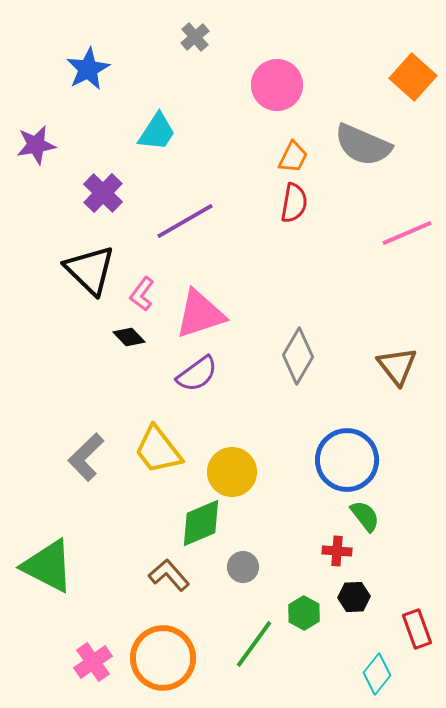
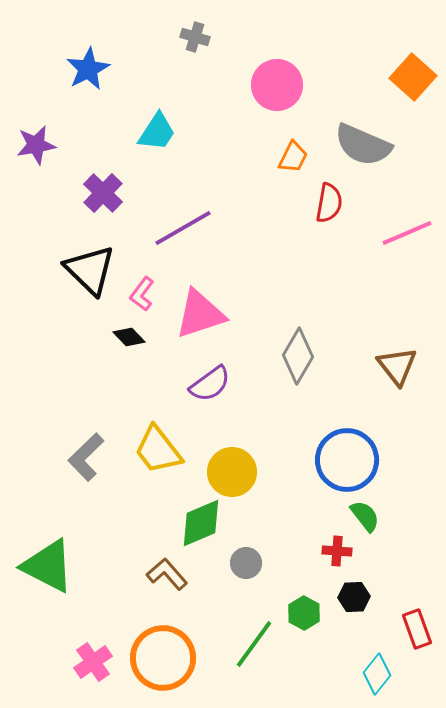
gray cross: rotated 32 degrees counterclockwise
red semicircle: moved 35 px right
purple line: moved 2 px left, 7 px down
purple semicircle: moved 13 px right, 10 px down
gray circle: moved 3 px right, 4 px up
brown L-shape: moved 2 px left, 1 px up
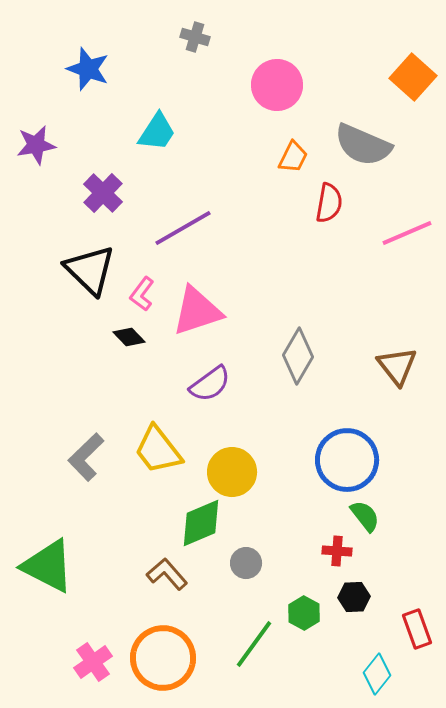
blue star: rotated 24 degrees counterclockwise
pink triangle: moved 3 px left, 3 px up
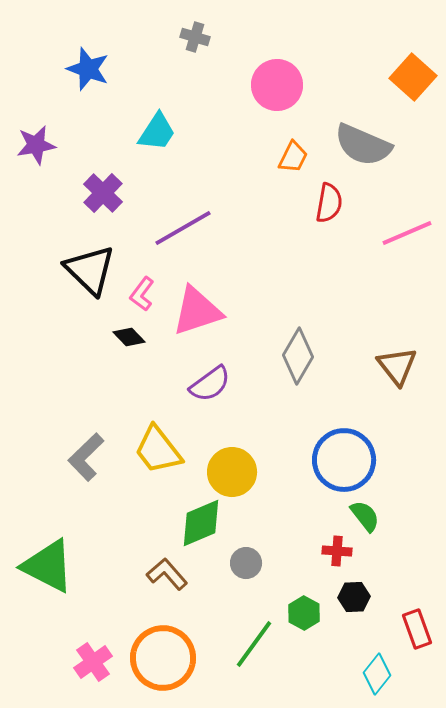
blue circle: moved 3 px left
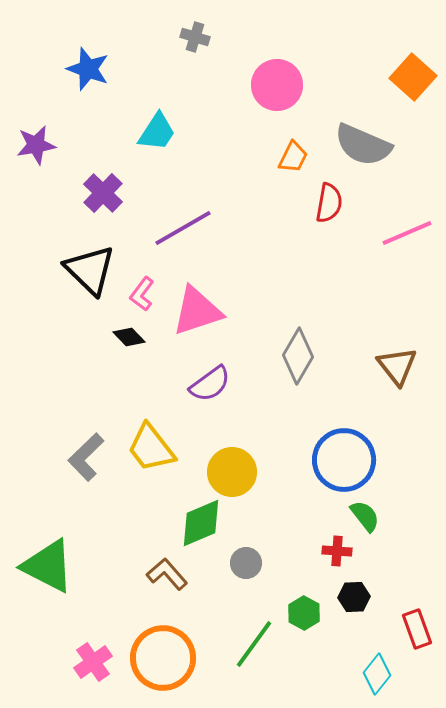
yellow trapezoid: moved 7 px left, 2 px up
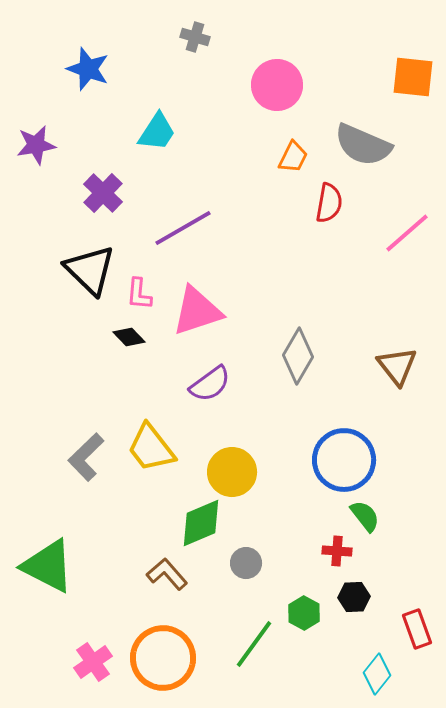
orange square: rotated 36 degrees counterclockwise
pink line: rotated 18 degrees counterclockwise
pink L-shape: moved 3 px left; rotated 32 degrees counterclockwise
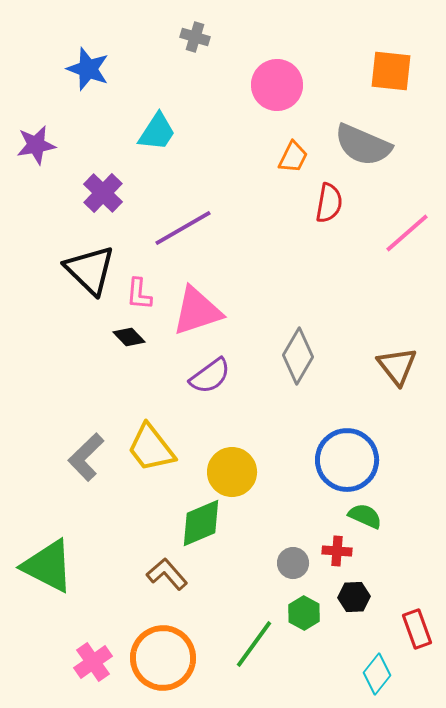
orange square: moved 22 px left, 6 px up
purple semicircle: moved 8 px up
blue circle: moved 3 px right
green semicircle: rotated 28 degrees counterclockwise
gray circle: moved 47 px right
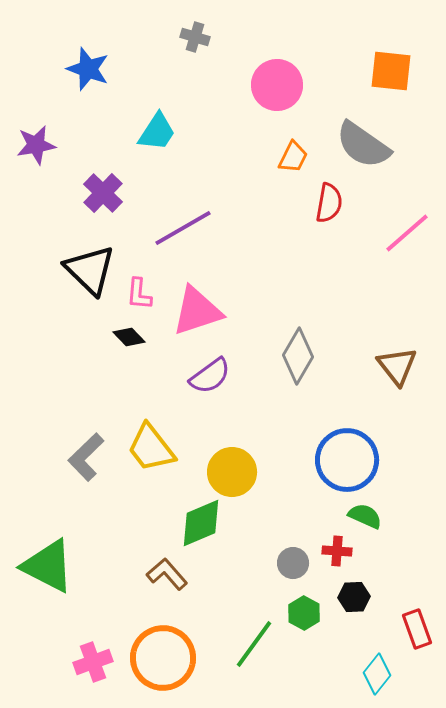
gray semicircle: rotated 12 degrees clockwise
pink cross: rotated 15 degrees clockwise
